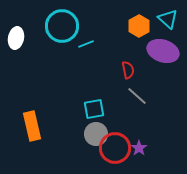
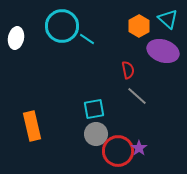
cyan line: moved 1 px right, 5 px up; rotated 56 degrees clockwise
red circle: moved 3 px right, 3 px down
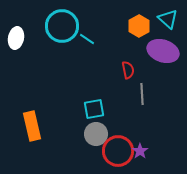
gray line: moved 5 px right, 2 px up; rotated 45 degrees clockwise
purple star: moved 1 px right, 3 px down
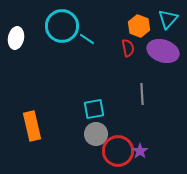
cyan triangle: rotated 30 degrees clockwise
orange hexagon: rotated 10 degrees counterclockwise
red semicircle: moved 22 px up
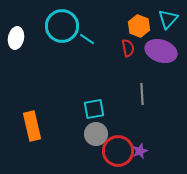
purple ellipse: moved 2 px left
purple star: rotated 14 degrees clockwise
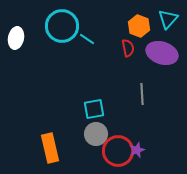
purple ellipse: moved 1 px right, 2 px down
orange rectangle: moved 18 px right, 22 px down
purple star: moved 3 px left, 1 px up
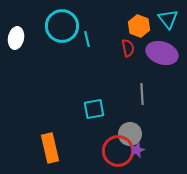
cyan triangle: rotated 20 degrees counterclockwise
cyan line: rotated 42 degrees clockwise
gray circle: moved 34 px right
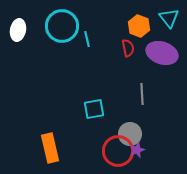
cyan triangle: moved 1 px right, 1 px up
white ellipse: moved 2 px right, 8 px up
